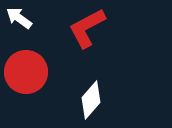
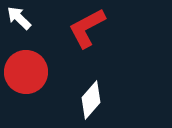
white arrow: rotated 8 degrees clockwise
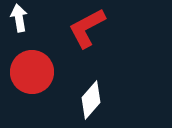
white arrow: rotated 36 degrees clockwise
red circle: moved 6 px right
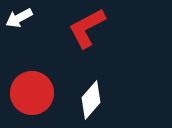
white arrow: rotated 108 degrees counterclockwise
red circle: moved 21 px down
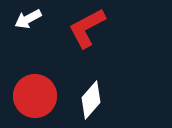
white arrow: moved 9 px right, 1 px down
red circle: moved 3 px right, 3 px down
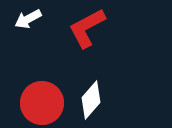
red circle: moved 7 px right, 7 px down
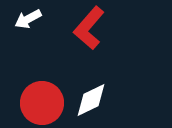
red L-shape: moved 2 px right; rotated 21 degrees counterclockwise
white diamond: rotated 24 degrees clockwise
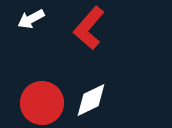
white arrow: moved 3 px right
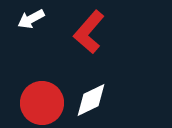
red L-shape: moved 4 px down
